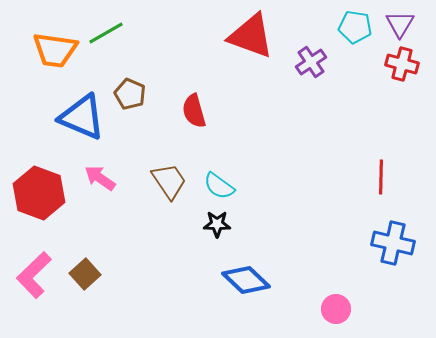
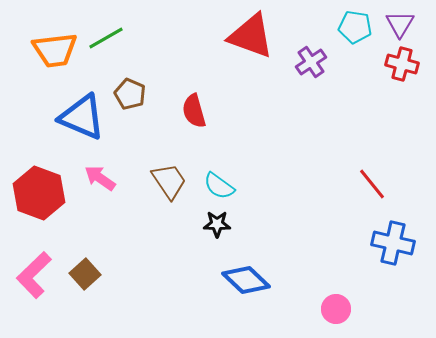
green line: moved 5 px down
orange trapezoid: rotated 15 degrees counterclockwise
red line: moved 9 px left, 7 px down; rotated 40 degrees counterclockwise
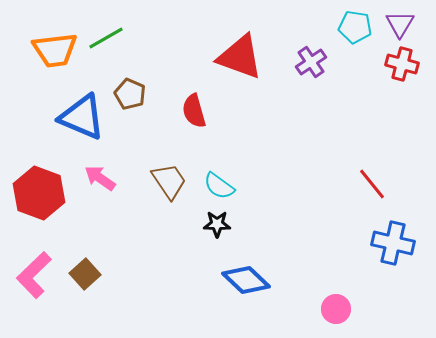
red triangle: moved 11 px left, 21 px down
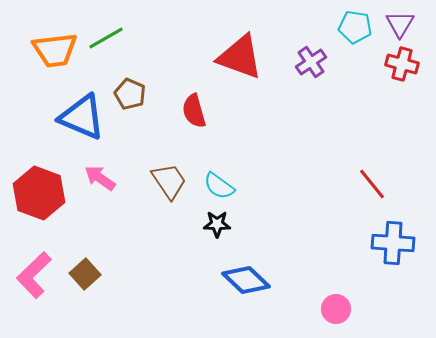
blue cross: rotated 9 degrees counterclockwise
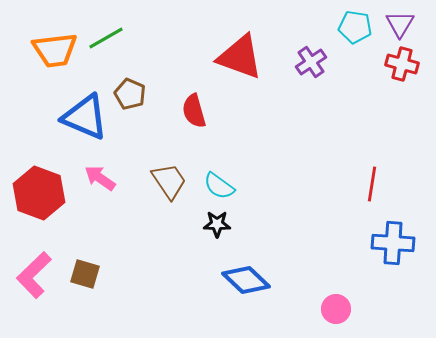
blue triangle: moved 3 px right
red line: rotated 48 degrees clockwise
brown square: rotated 32 degrees counterclockwise
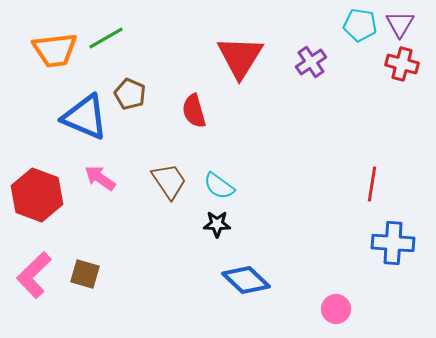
cyan pentagon: moved 5 px right, 2 px up
red triangle: rotated 42 degrees clockwise
red hexagon: moved 2 px left, 2 px down
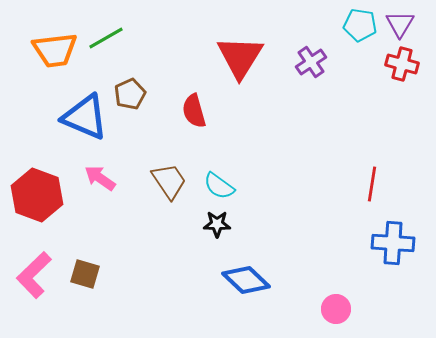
brown pentagon: rotated 24 degrees clockwise
